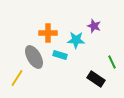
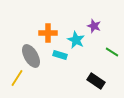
cyan star: rotated 24 degrees clockwise
gray ellipse: moved 3 px left, 1 px up
green line: moved 10 px up; rotated 32 degrees counterclockwise
black rectangle: moved 2 px down
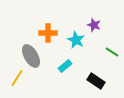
purple star: moved 1 px up
cyan rectangle: moved 5 px right, 11 px down; rotated 56 degrees counterclockwise
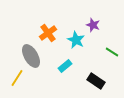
purple star: moved 1 px left
orange cross: rotated 36 degrees counterclockwise
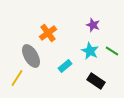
cyan star: moved 14 px right, 11 px down
green line: moved 1 px up
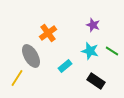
cyan star: rotated 12 degrees counterclockwise
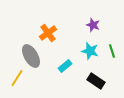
green line: rotated 40 degrees clockwise
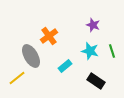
orange cross: moved 1 px right, 3 px down
yellow line: rotated 18 degrees clockwise
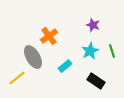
cyan star: rotated 30 degrees clockwise
gray ellipse: moved 2 px right, 1 px down
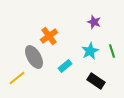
purple star: moved 1 px right, 3 px up
gray ellipse: moved 1 px right
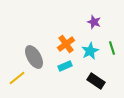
orange cross: moved 17 px right, 8 px down
green line: moved 3 px up
cyan rectangle: rotated 16 degrees clockwise
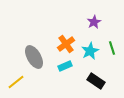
purple star: rotated 24 degrees clockwise
yellow line: moved 1 px left, 4 px down
